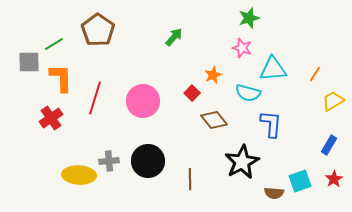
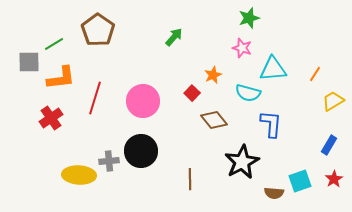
orange L-shape: rotated 84 degrees clockwise
black circle: moved 7 px left, 10 px up
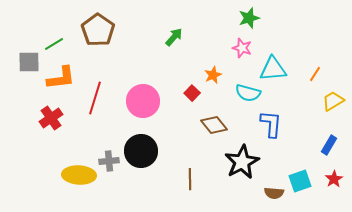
brown diamond: moved 5 px down
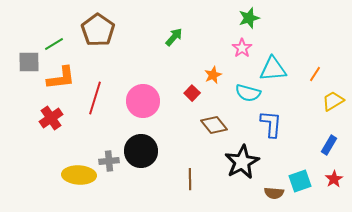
pink star: rotated 18 degrees clockwise
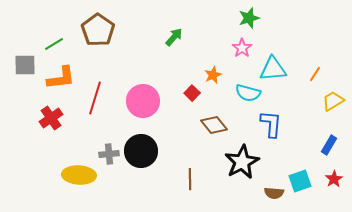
gray square: moved 4 px left, 3 px down
gray cross: moved 7 px up
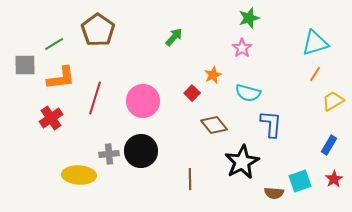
cyan triangle: moved 42 px right, 26 px up; rotated 12 degrees counterclockwise
